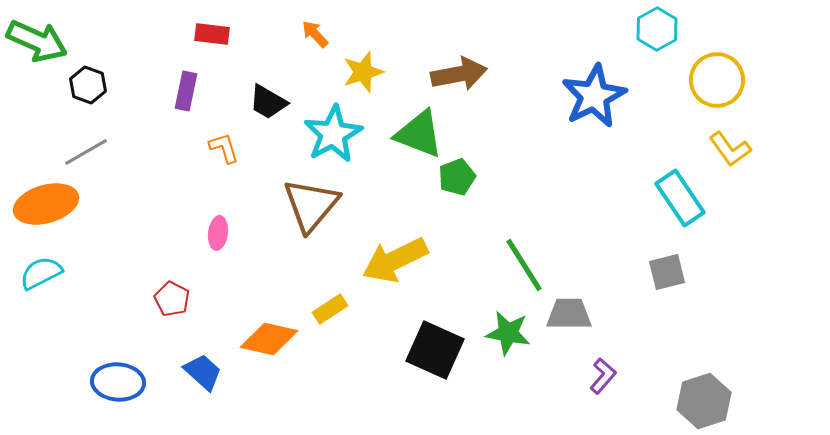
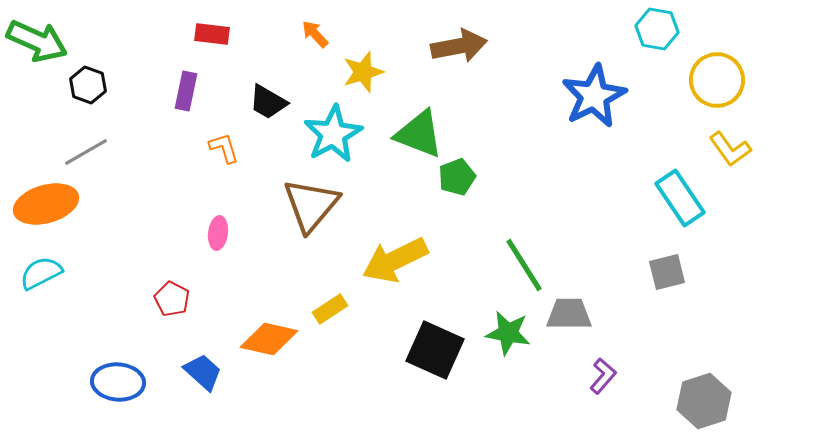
cyan hexagon: rotated 21 degrees counterclockwise
brown arrow: moved 28 px up
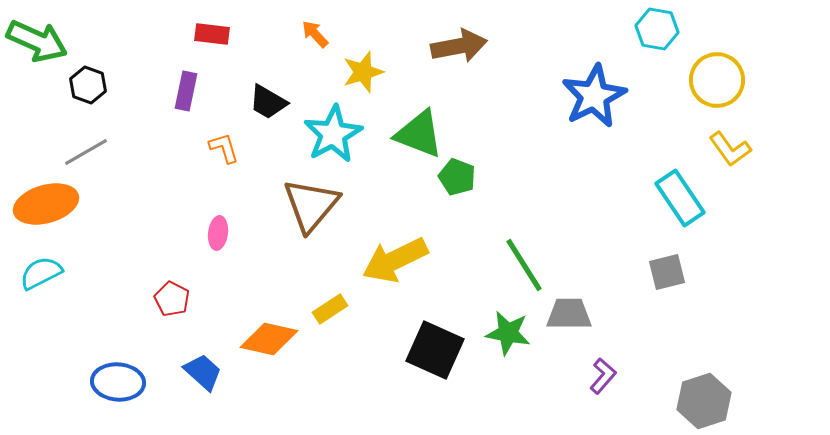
green pentagon: rotated 30 degrees counterclockwise
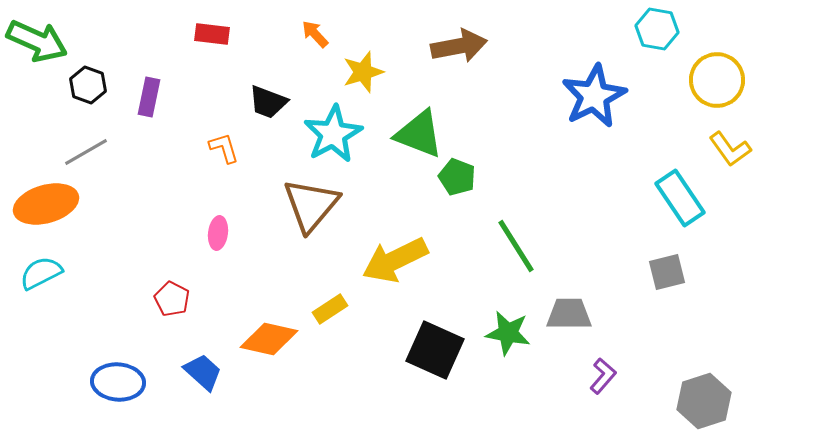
purple rectangle: moved 37 px left, 6 px down
black trapezoid: rotated 9 degrees counterclockwise
green line: moved 8 px left, 19 px up
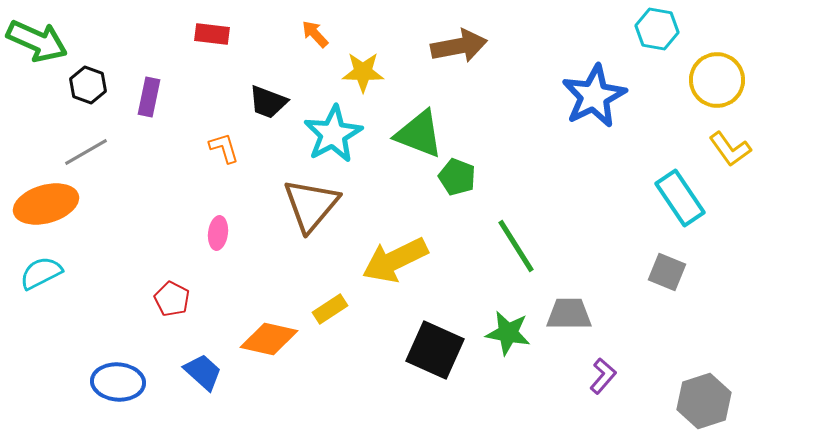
yellow star: rotated 18 degrees clockwise
gray square: rotated 36 degrees clockwise
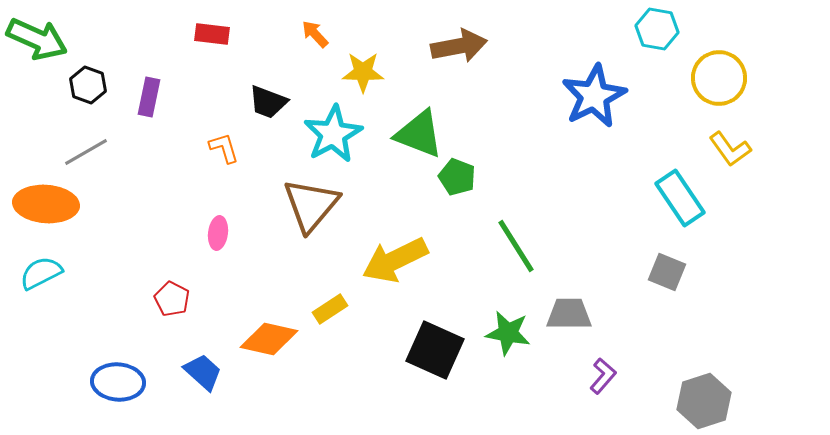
green arrow: moved 2 px up
yellow circle: moved 2 px right, 2 px up
orange ellipse: rotated 20 degrees clockwise
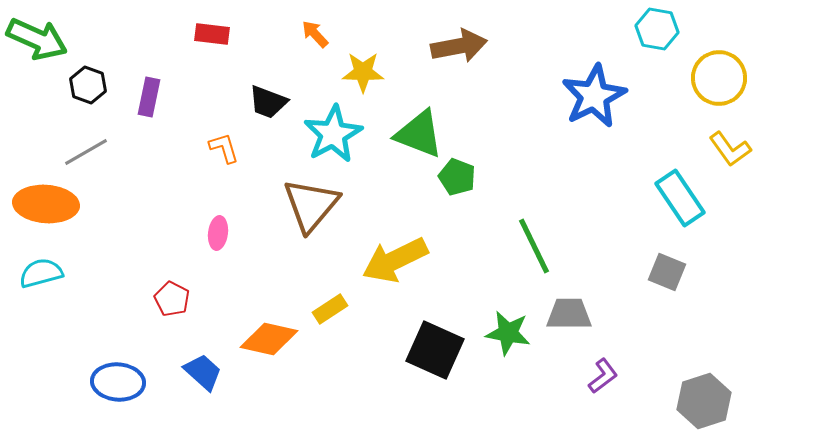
green line: moved 18 px right; rotated 6 degrees clockwise
cyan semicircle: rotated 12 degrees clockwise
purple L-shape: rotated 12 degrees clockwise
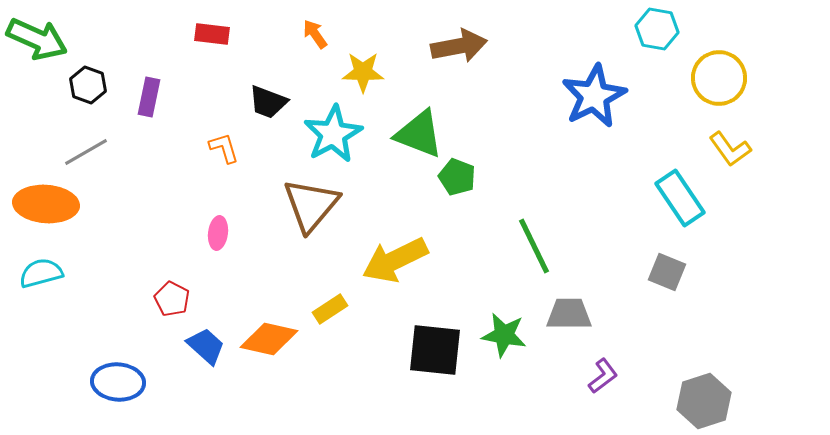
orange arrow: rotated 8 degrees clockwise
green star: moved 4 px left, 2 px down
black square: rotated 18 degrees counterclockwise
blue trapezoid: moved 3 px right, 26 px up
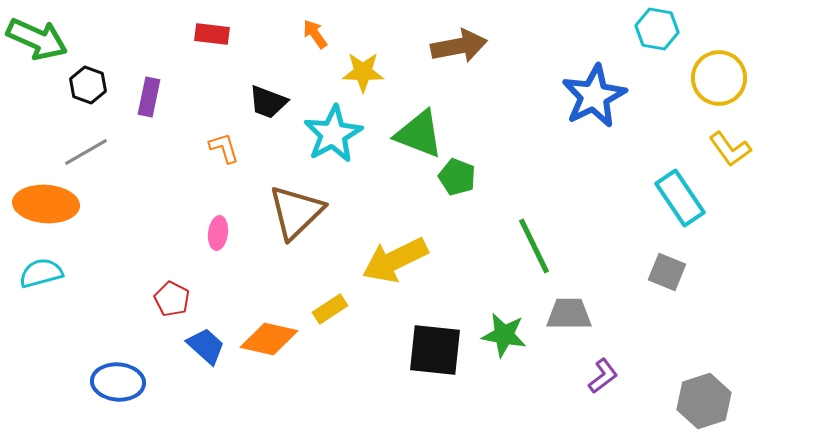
brown triangle: moved 15 px left, 7 px down; rotated 6 degrees clockwise
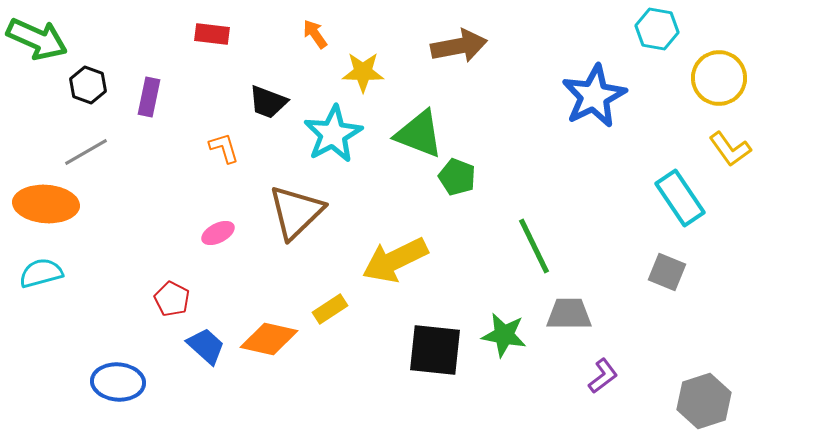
pink ellipse: rotated 56 degrees clockwise
